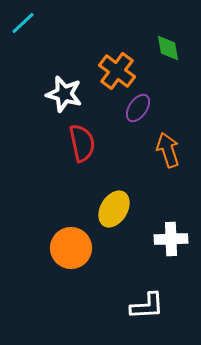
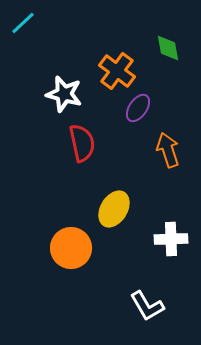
white L-shape: rotated 63 degrees clockwise
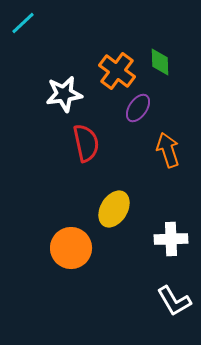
green diamond: moved 8 px left, 14 px down; rotated 8 degrees clockwise
white star: rotated 24 degrees counterclockwise
red semicircle: moved 4 px right
white L-shape: moved 27 px right, 5 px up
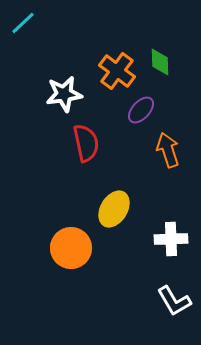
purple ellipse: moved 3 px right, 2 px down; rotated 8 degrees clockwise
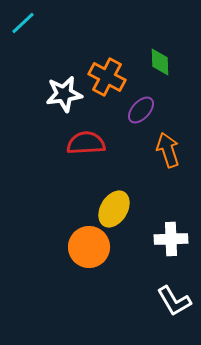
orange cross: moved 10 px left, 6 px down; rotated 9 degrees counterclockwise
red semicircle: rotated 81 degrees counterclockwise
orange circle: moved 18 px right, 1 px up
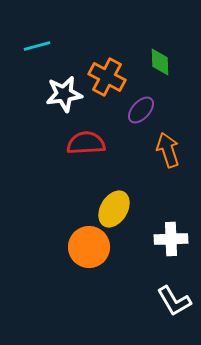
cyan line: moved 14 px right, 23 px down; rotated 28 degrees clockwise
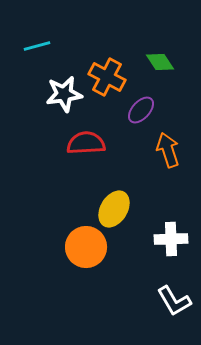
green diamond: rotated 32 degrees counterclockwise
orange circle: moved 3 px left
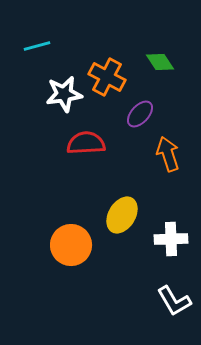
purple ellipse: moved 1 px left, 4 px down
orange arrow: moved 4 px down
yellow ellipse: moved 8 px right, 6 px down
orange circle: moved 15 px left, 2 px up
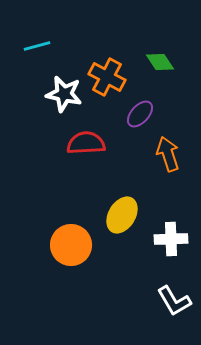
white star: rotated 21 degrees clockwise
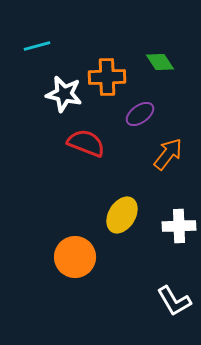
orange cross: rotated 30 degrees counterclockwise
purple ellipse: rotated 12 degrees clockwise
red semicircle: rotated 24 degrees clockwise
orange arrow: rotated 56 degrees clockwise
white cross: moved 8 px right, 13 px up
orange circle: moved 4 px right, 12 px down
